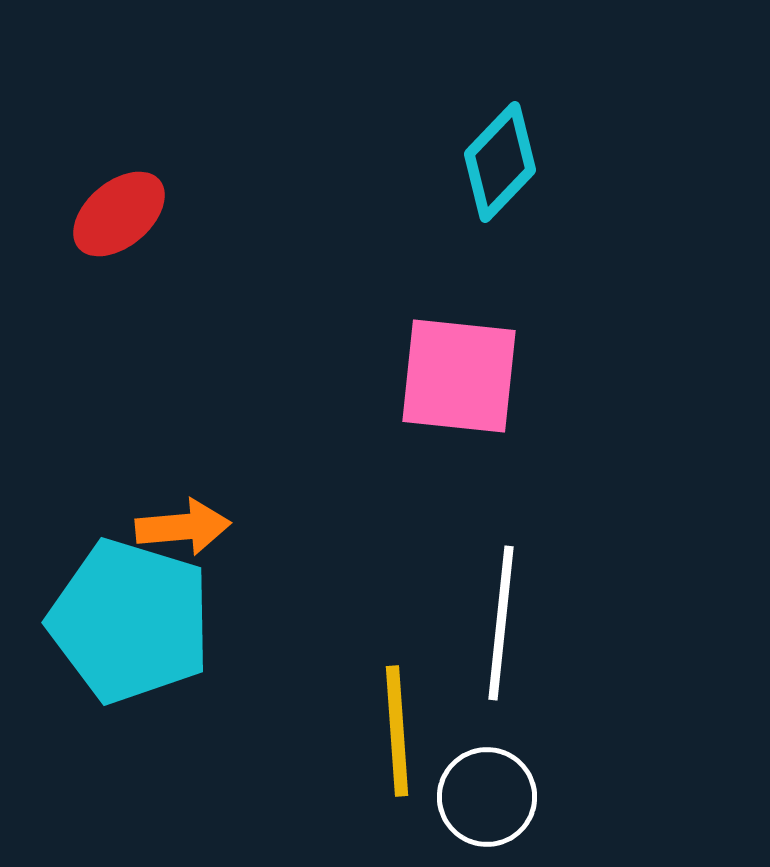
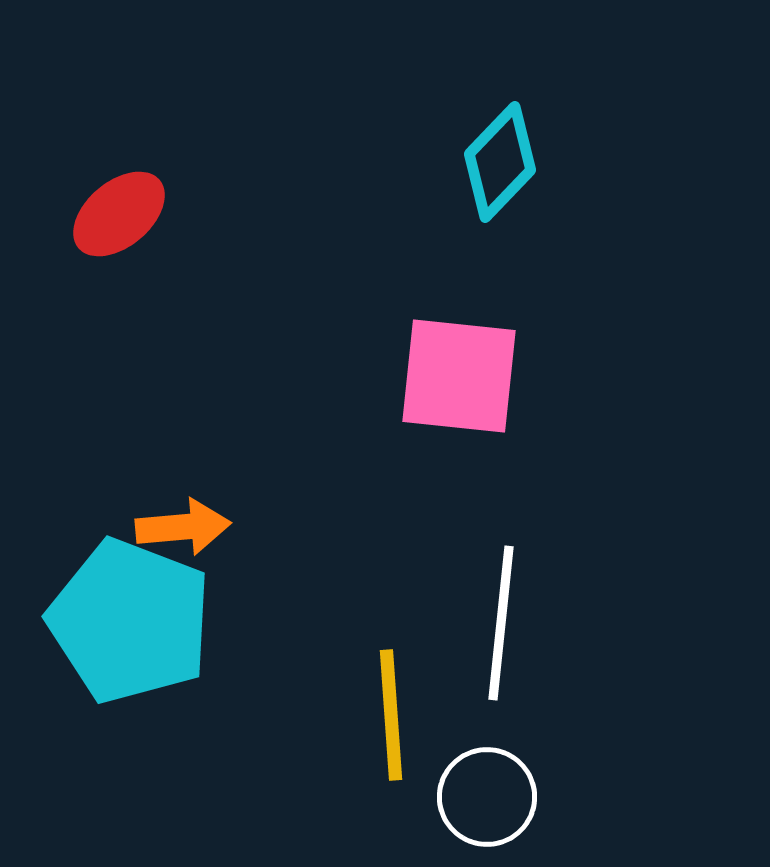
cyan pentagon: rotated 4 degrees clockwise
yellow line: moved 6 px left, 16 px up
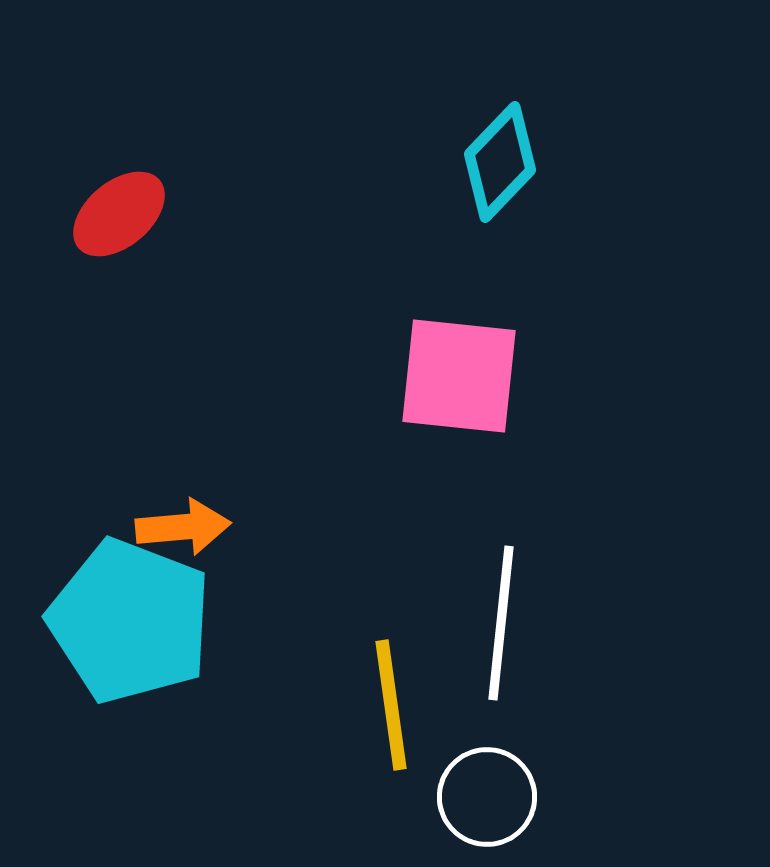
yellow line: moved 10 px up; rotated 4 degrees counterclockwise
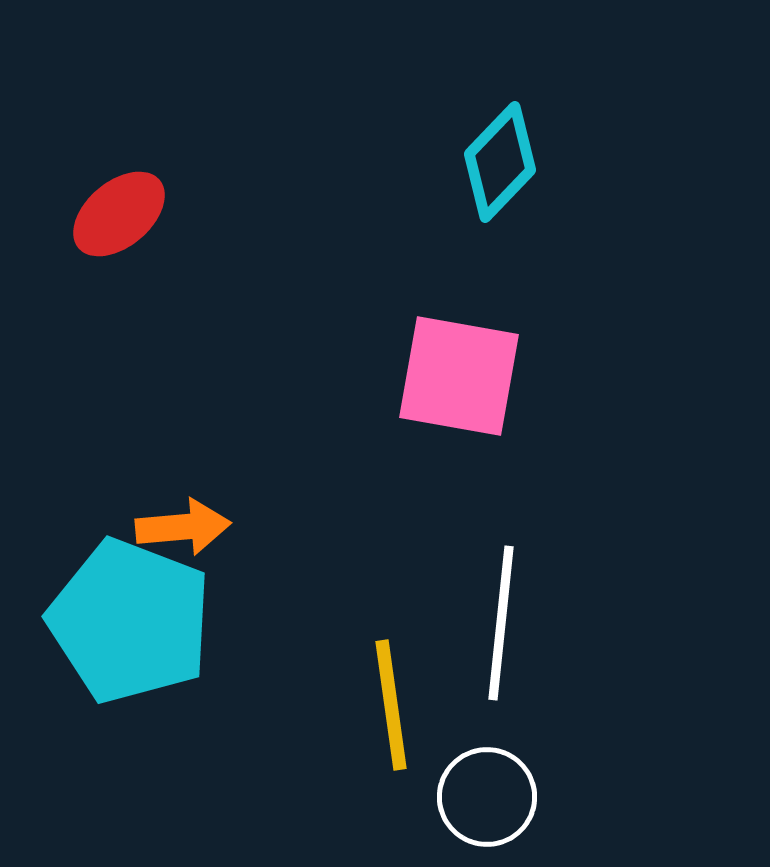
pink square: rotated 4 degrees clockwise
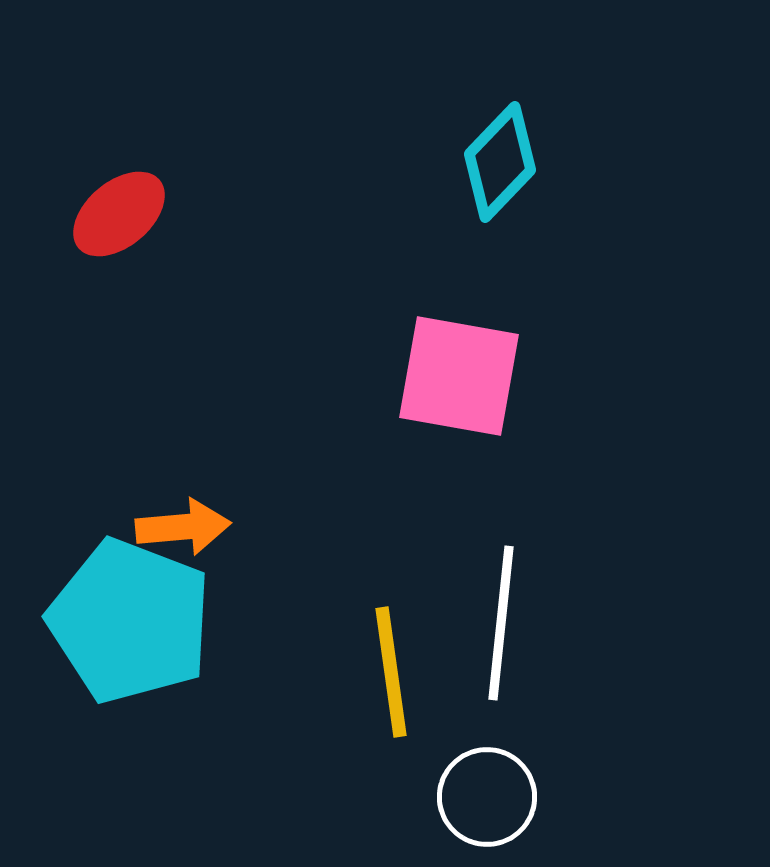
yellow line: moved 33 px up
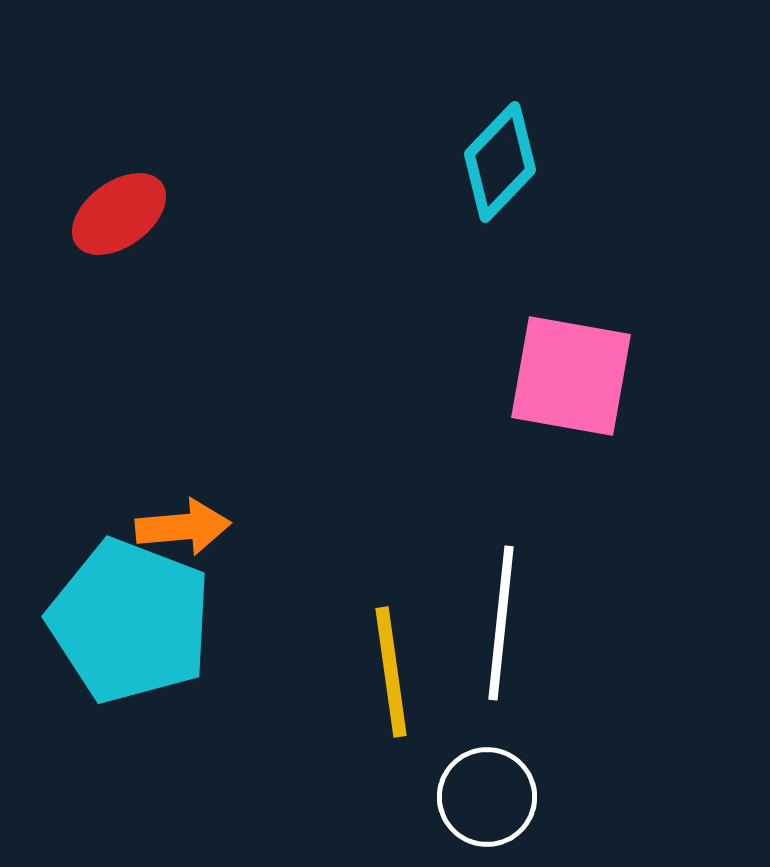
red ellipse: rotated 4 degrees clockwise
pink square: moved 112 px right
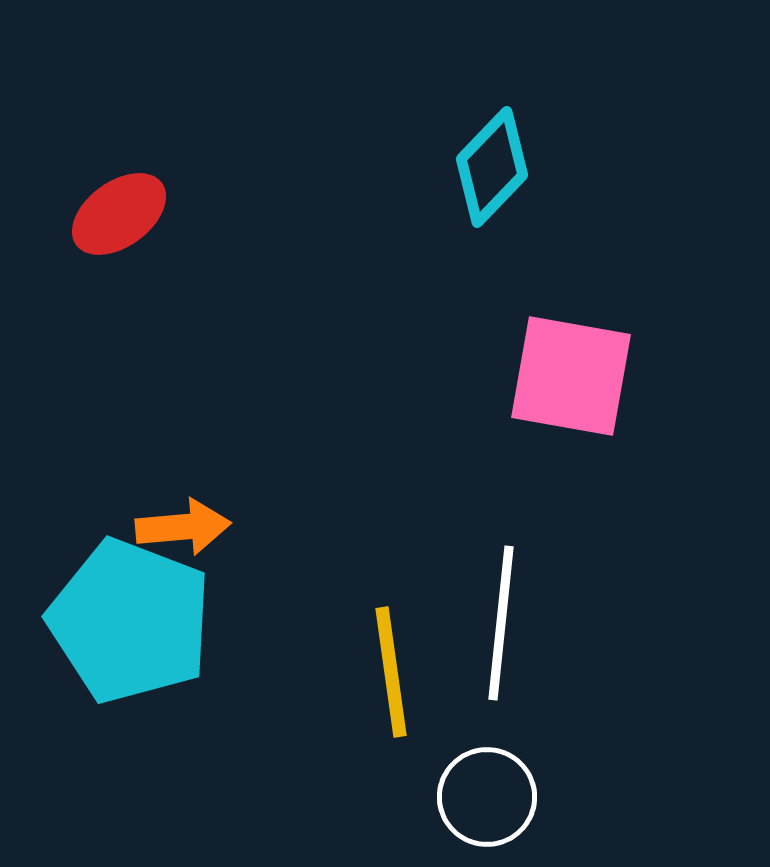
cyan diamond: moved 8 px left, 5 px down
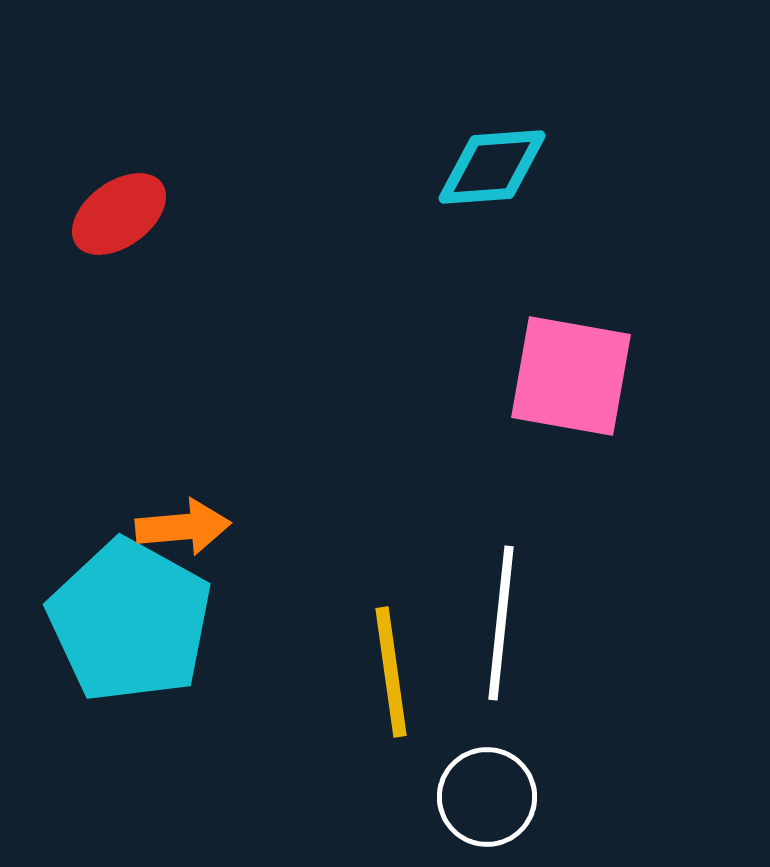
cyan diamond: rotated 42 degrees clockwise
cyan pentagon: rotated 8 degrees clockwise
